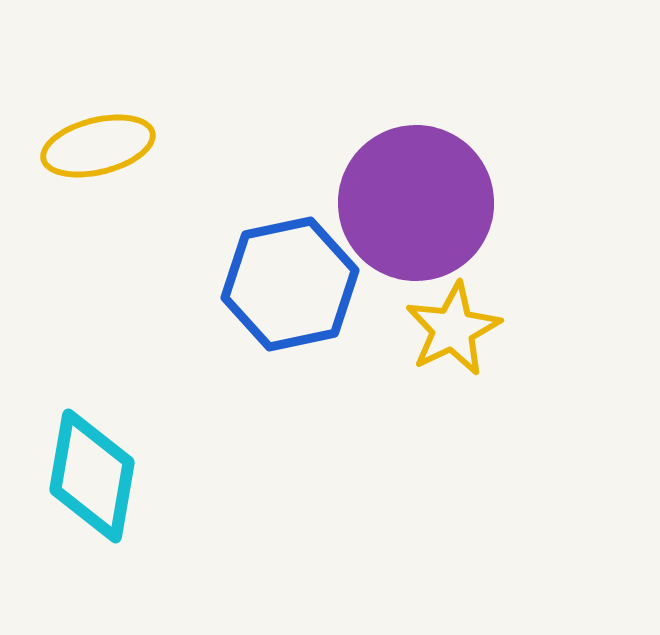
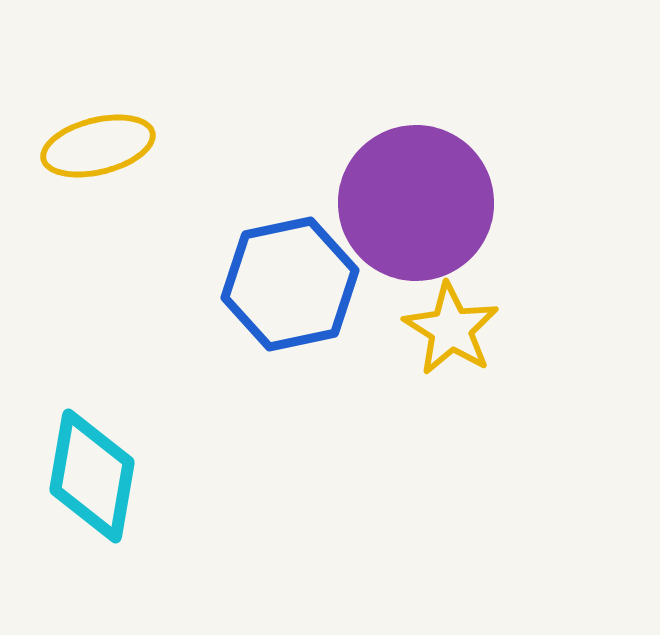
yellow star: moved 2 px left; rotated 14 degrees counterclockwise
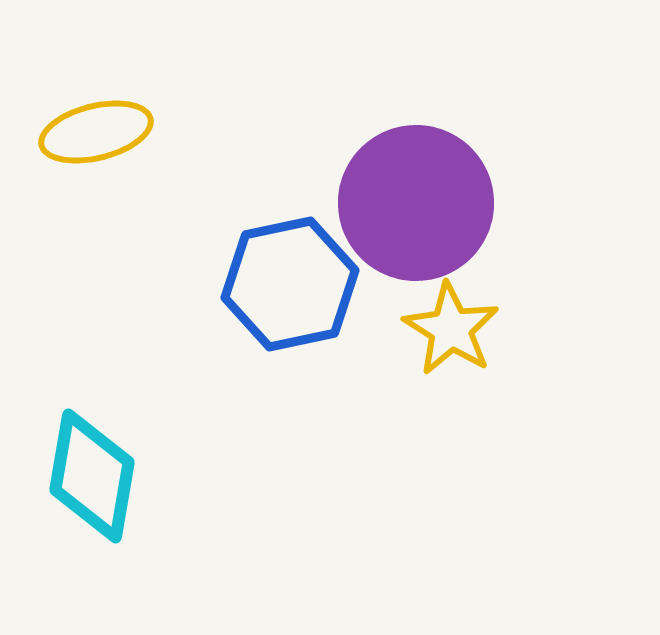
yellow ellipse: moved 2 px left, 14 px up
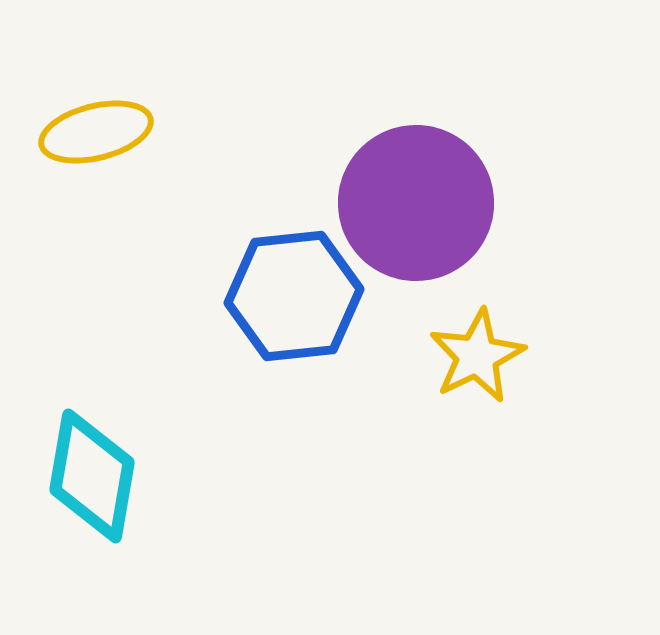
blue hexagon: moved 4 px right, 12 px down; rotated 6 degrees clockwise
yellow star: moved 26 px right, 27 px down; rotated 14 degrees clockwise
